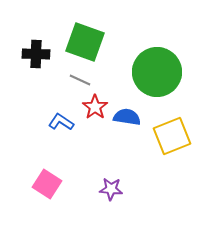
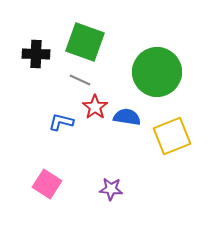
blue L-shape: rotated 20 degrees counterclockwise
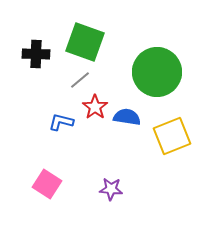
gray line: rotated 65 degrees counterclockwise
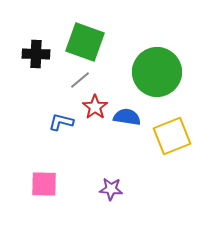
pink square: moved 3 px left; rotated 32 degrees counterclockwise
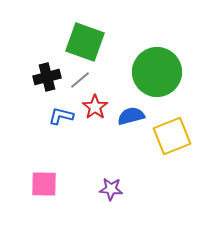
black cross: moved 11 px right, 23 px down; rotated 16 degrees counterclockwise
blue semicircle: moved 4 px right, 1 px up; rotated 24 degrees counterclockwise
blue L-shape: moved 6 px up
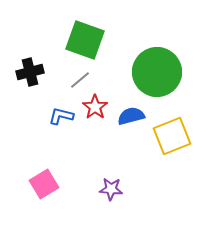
green square: moved 2 px up
black cross: moved 17 px left, 5 px up
pink square: rotated 32 degrees counterclockwise
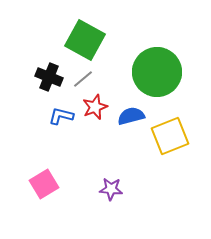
green square: rotated 9 degrees clockwise
black cross: moved 19 px right, 5 px down; rotated 36 degrees clockwise
gray line: moved 3 px right, 1 px up
red star: rotated 15 degrees clockwise
yellow square: moved 2 px left
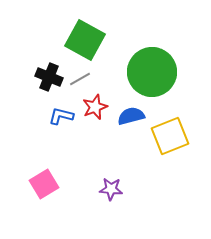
green circle: moved 5 px left
gray line: moved 3 px left; rotated 10 degrees clockwise
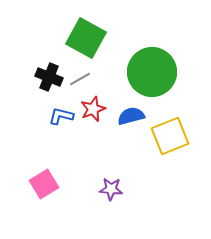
green square: moved 1 px right, 2 px up
red star: moved 2 px left, 2 px down
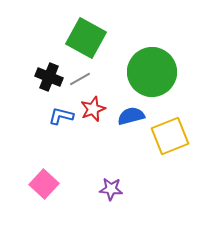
pink square: rotated 16 degrees counterclockwise
